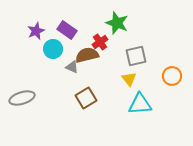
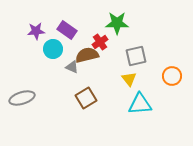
green star: rotated 20 degrees counterclockwise
purple star: rotated 18 degrees clockwise
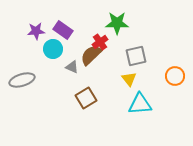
purple rectangle: moved 4 px left
brown semicircle: moved 4 px right; rotated 30 degrees counterclockwise
orange circle: moved 3 px right
gray ellipse: moved 18 px up
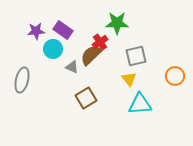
gray ellipse: rotated 60 degrees counterclockwise
